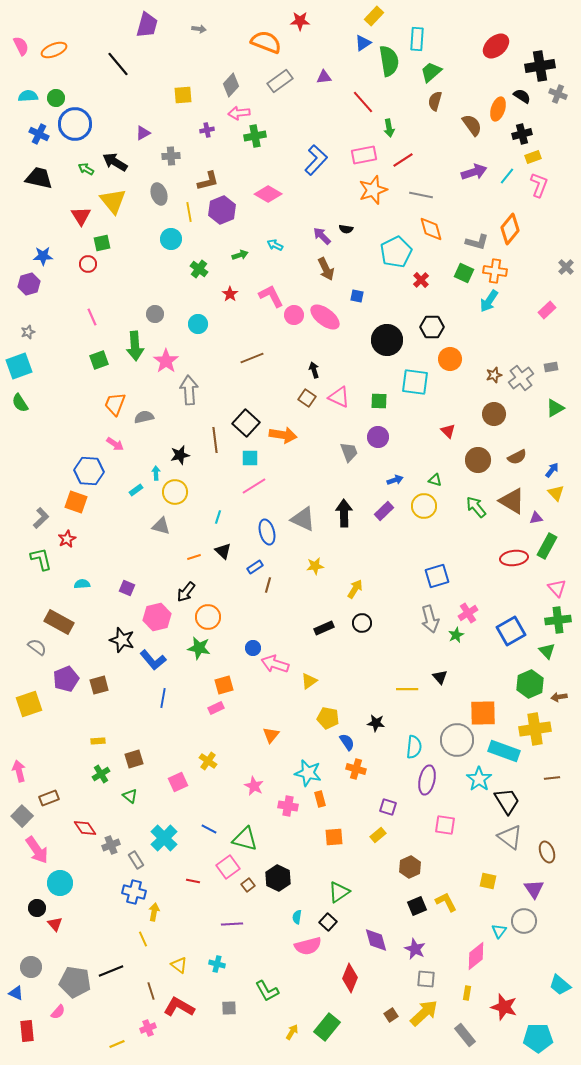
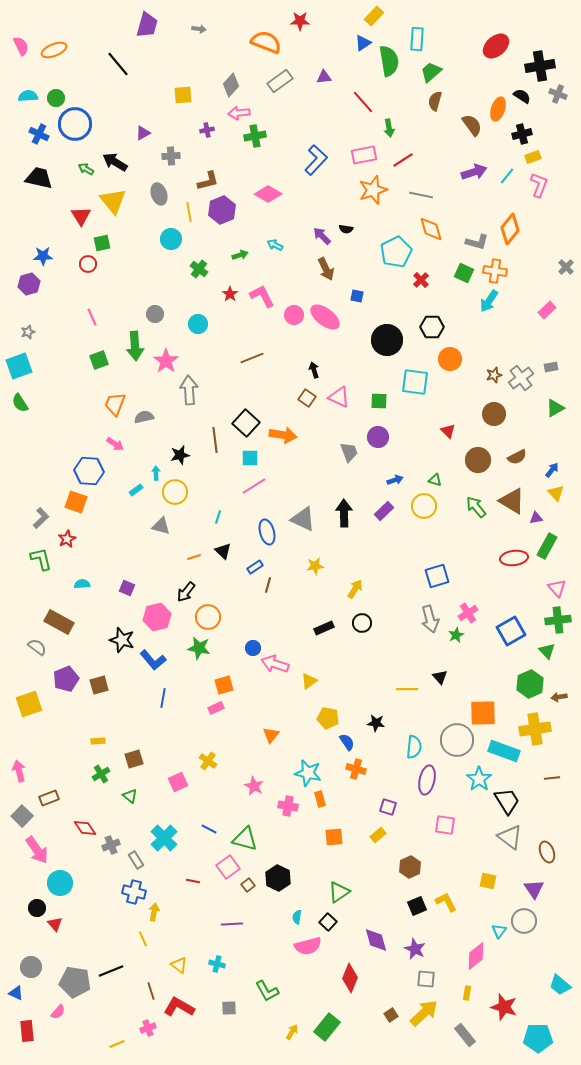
pink L-shape at (271, 296): moved 9 px left
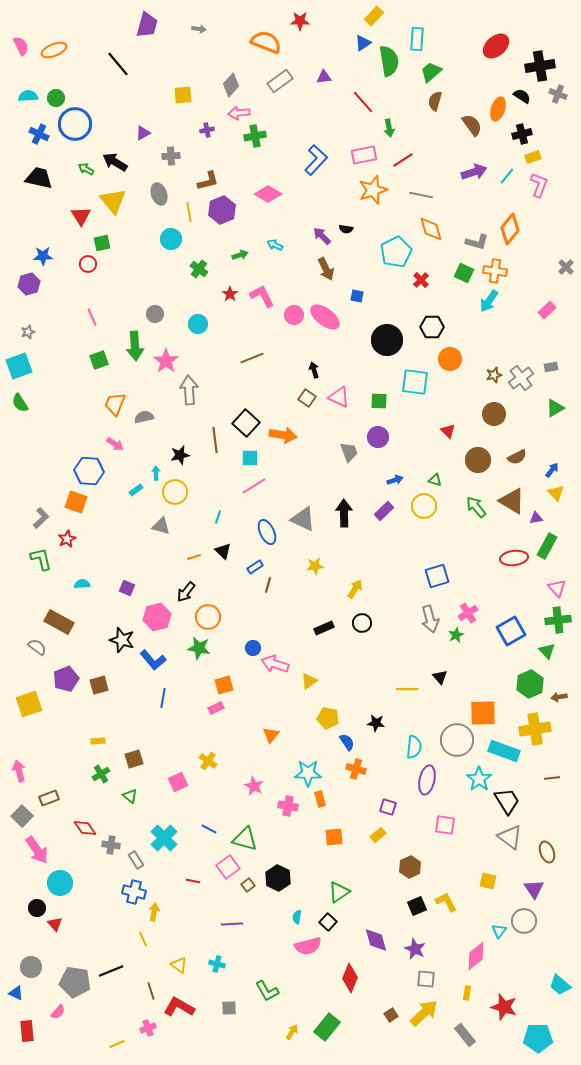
blue ellipse at (267, 532): rotated 10 degrees counterclockwise
cyan star at (308, 773): rotated 12 degrees counterclockwise
gray cross at (111, 845): rotated 30 degrees clockwise
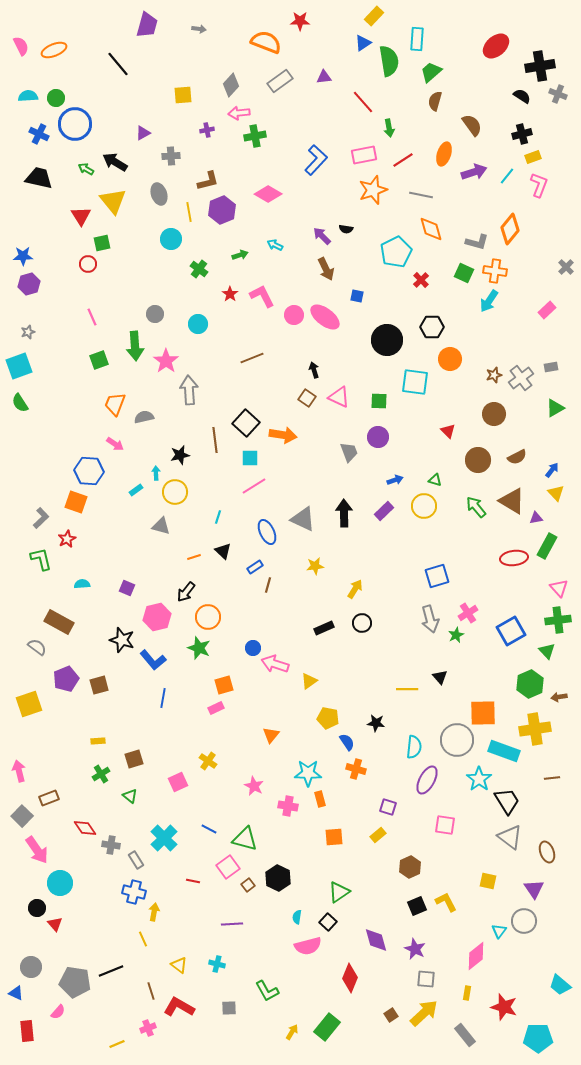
orange ellipse at (498, 109): moved 54 px left, 45 px down
blue star at (43, 256): moved 20 px left
pink triangle at (557, 588): moved 2 px right
green star at (199, 648): rotated 10 degrees clockwise
purple ellipse at (427, 780): rotated 16 degrees clockwise
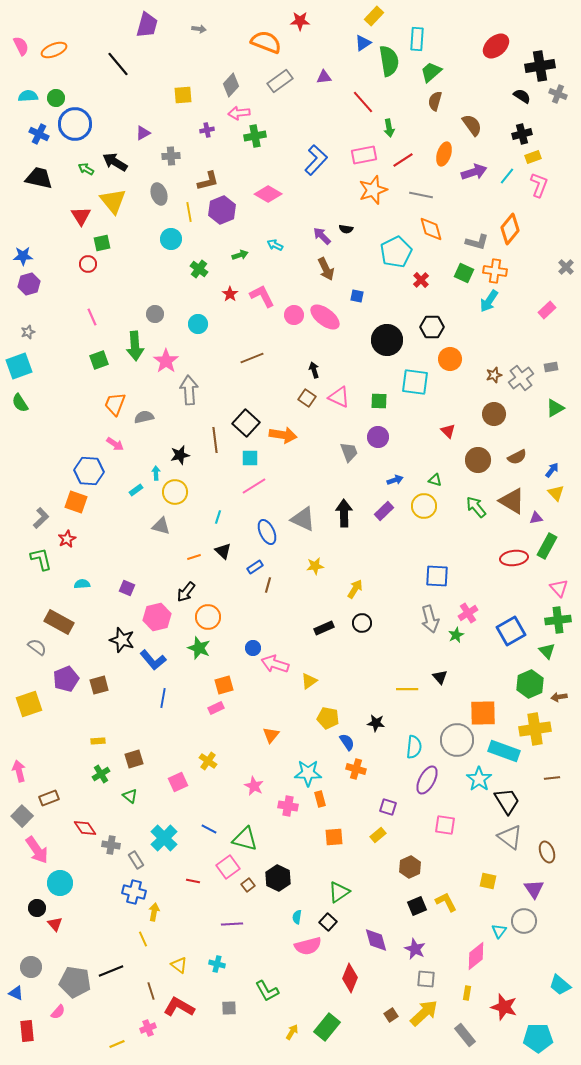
blue square at (437, 576): rotated 20 degrees clockwise
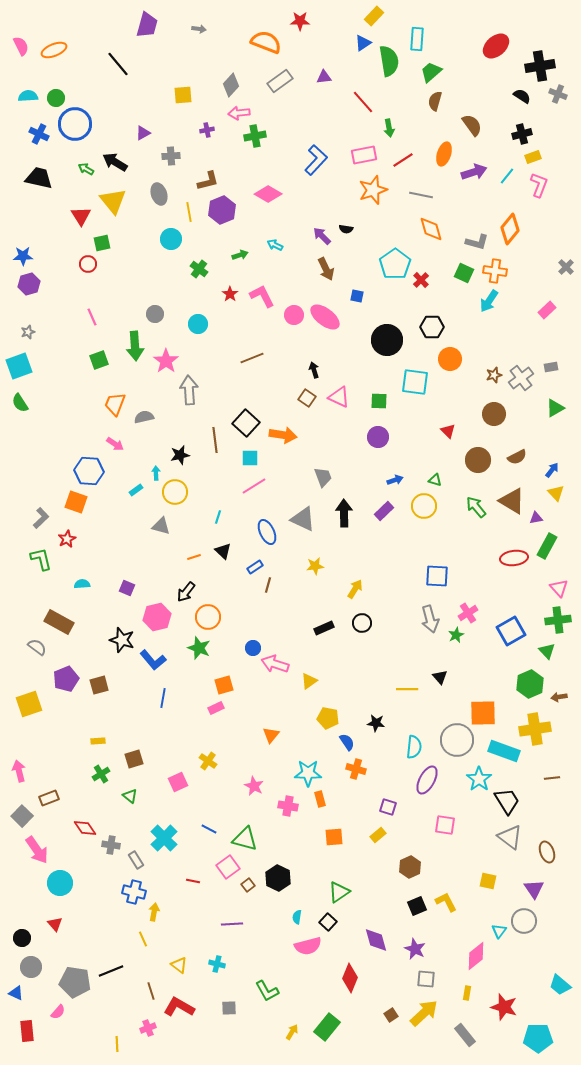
cyan pentagon at (396, 252): moved 1 px left, 12 px down; rotated 8 degrees counterclockwise
gray trapezoid at (349, 452): moved 26 px left, 25 px down
black circle at (37, 908): moved 15 px left, 30 px down
yellow line at (117, 1044): rotated 70 degrees counterclockwise
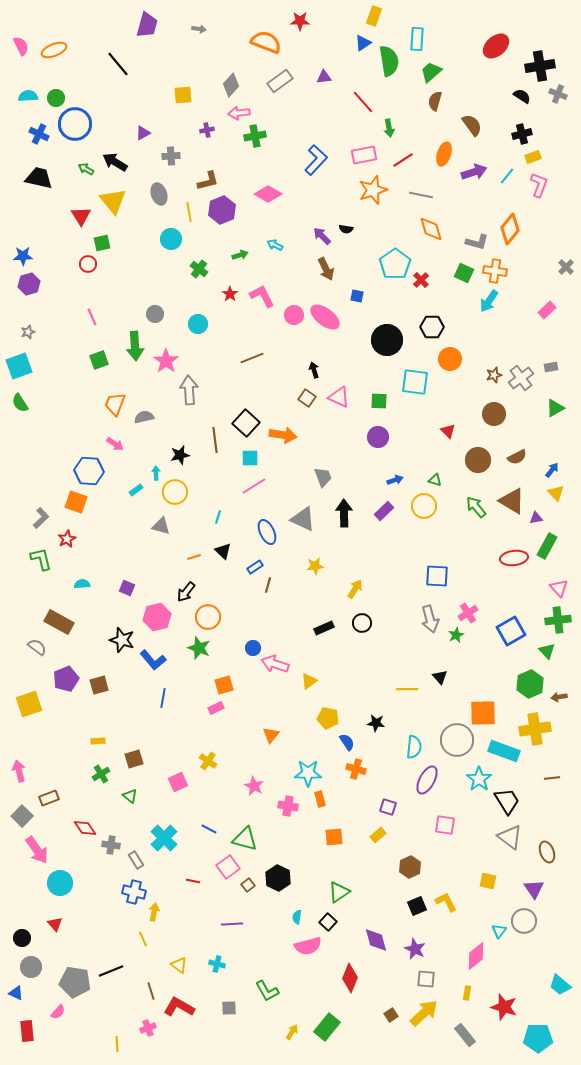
yellow rectangle at (374, 16): rotated 24 degrees counterclockwise
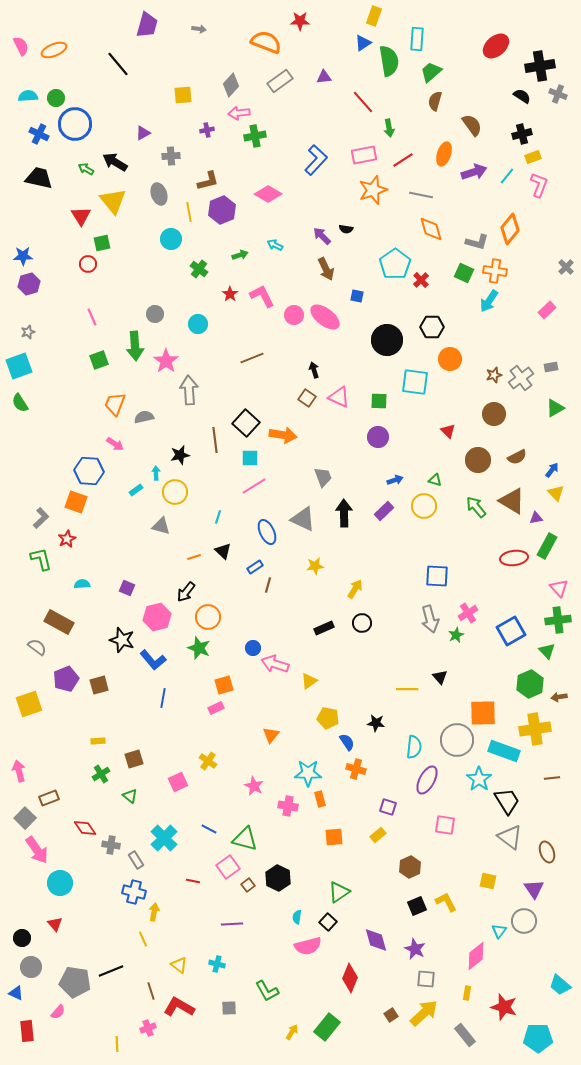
gray square at (22, 816): moved 3 px right, 2 px down
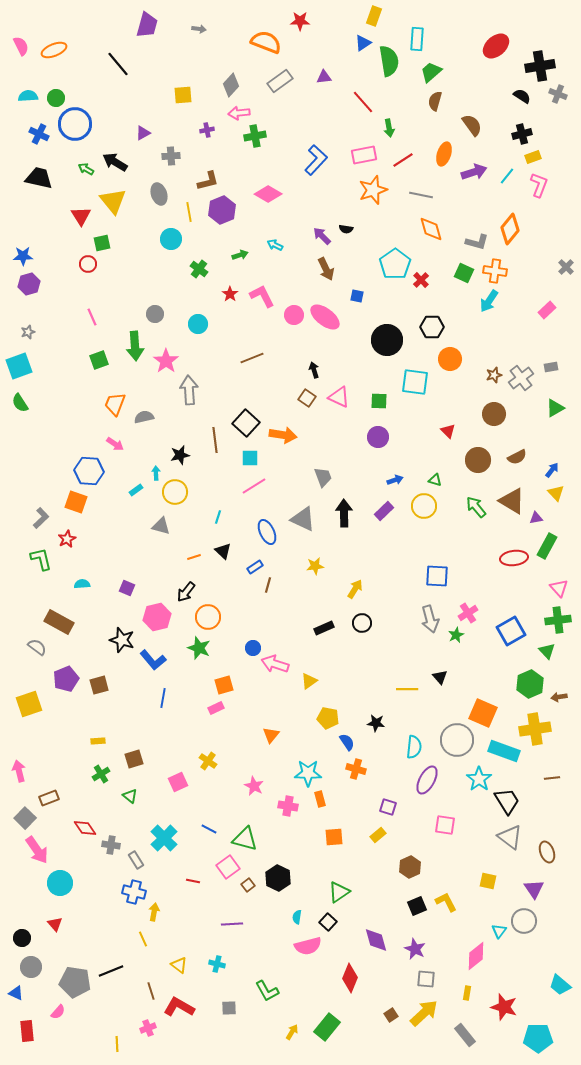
orange square at (483, 713): rotated 24 degrees clockwise
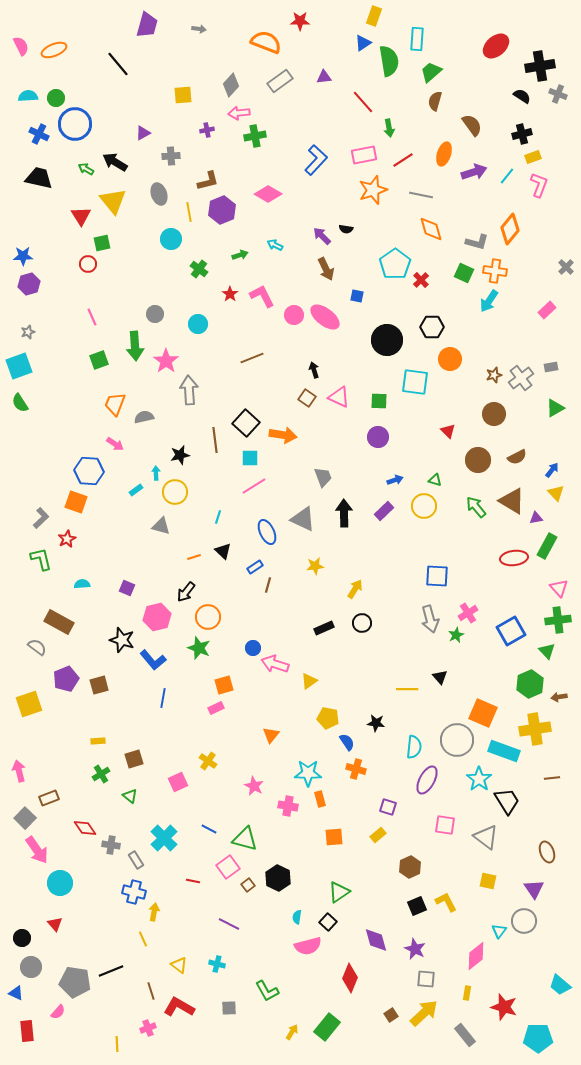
gray triangle at (510, 837): moved 24 px left
purple line at (232, 924): moved 3 px left; rotated 30 degrees clockwise
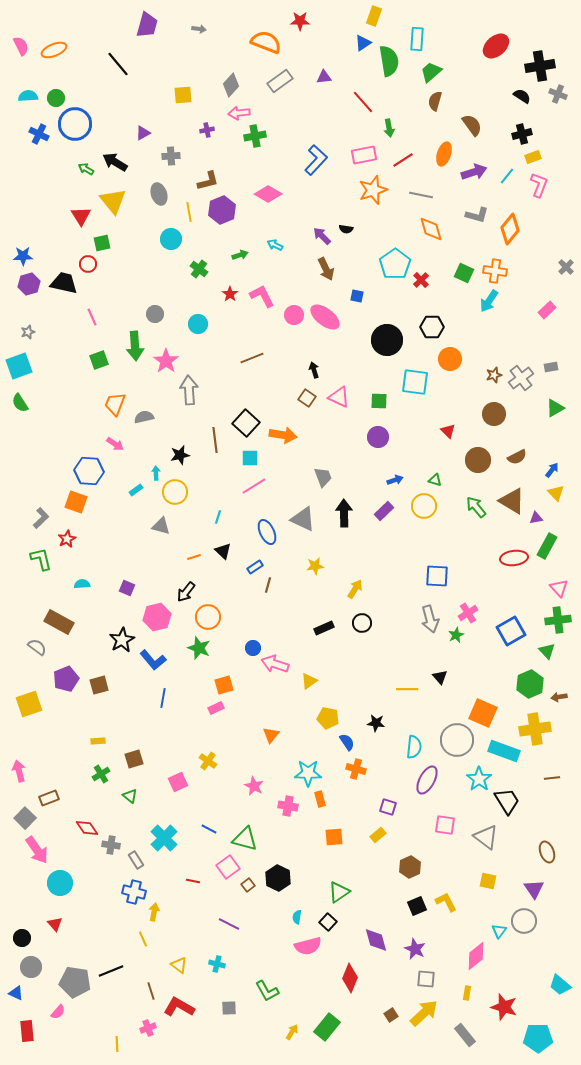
black trapezoid at (39, 178): moved 25 px right, 105 px down
gray L-shape at (477, 242): moved 27 px up
black star at (122, 640): rotated 25 degrees clockwise
red diamond at (85, 828): moved 2 px right
